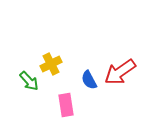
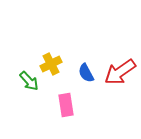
blue semicircle: moved 3 px left, 7 px up
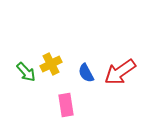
green arrow: moved 3 px left, 9 px up
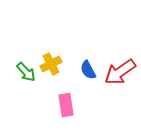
blue semicircle: moved 2 px right, 3 px up
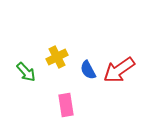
yellow cross: moved 6 px right, 7 px up
red arrow: moved 1 px left, 2 px up
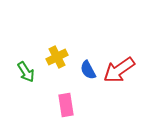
green arrow: rotated 10 degrees clockwise
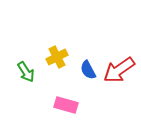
pink rectangle: rotated 65 degrees counterclockwise
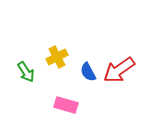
blue semicircle: moved 2 px down
